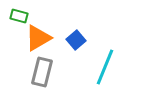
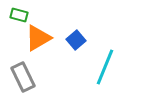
green rectangle: moved 1 px up
gray rectangle: moved 19 px left, 5 px down; rotated 40 degrees counterclockwise
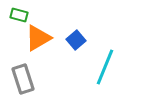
gray rectangle: moved 2 px down; rotated 8 degrees clockwise
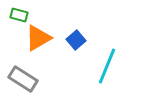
cyan line: moved 2 px right, 1 px up
gray rectangle: rotated 40 degrees counterclockwise
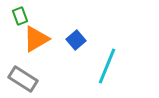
green rectangle: moved 1 px right, 1 px down; rotated 54 degrees clockwise
orange triangle: moved 2 px left, 1 px down
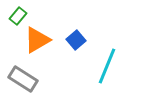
green rectangle: moved 2 px left; rotated 60 degrees clockwise
orange triangle: moved 1 px right, 1 px down
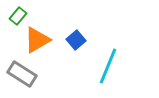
cyan line: moved 1 px right
gray rectangle: moved 1 px left, 5 px up
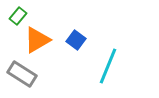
blue square: rotated 12 degrees counterclockwise
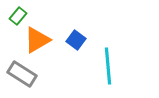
cyan line: rotated 27 degrees counterclockwise
